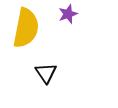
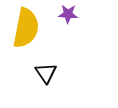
purple star: rotated 24 degrees clockwise
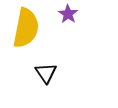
purple star: rotated 30 degrees clockwise
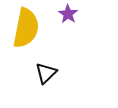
black triangle: rotated 20 degrees clockwise
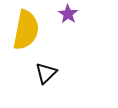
yellow semicircle: moved 2 px down
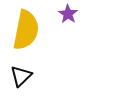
black triangle: moved 25 px left, 3 px down
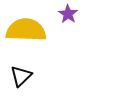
yellow semicircle: rotated 99 degrees counterclockwise
